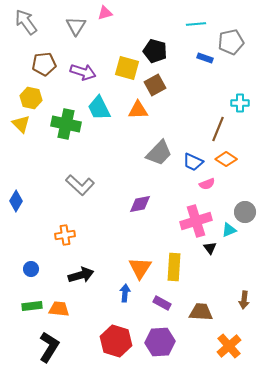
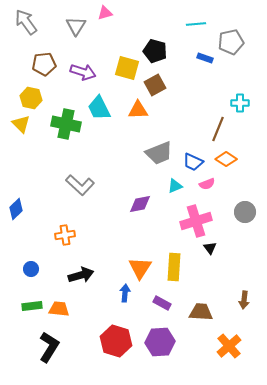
gray trapezoid at (159, 153): rotated 24 degrees clockwise
blue diamond at (16, 201): moved 8 px down; rotated 15 degrees clockwise
cyan triangle at (229, 230): moved 54 px left, 44 px up
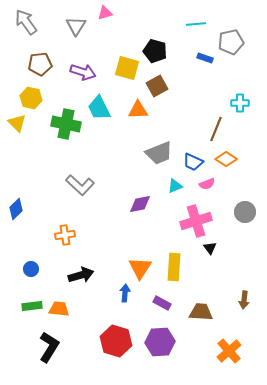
brown pentagon at (44, 64): moved 4 px left
brown square at (155, 85): moved 2 px right, 1 px down
yellow triangle at (21, 124): moved 4 px left, 1 px up
brown line at (218, 129): moved 2 px left
orange cross at (229, 346): moved 5 px down
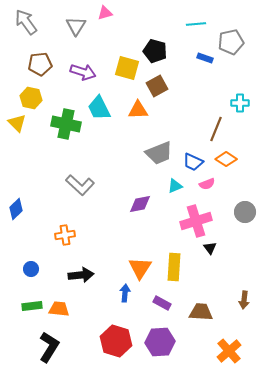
black arrow at (81, 275): rotated 10 degrees clockwise
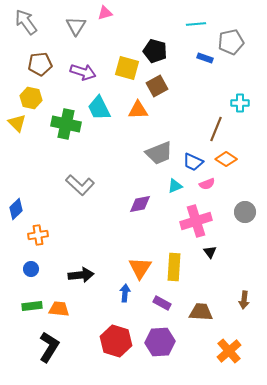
orange cross at (65, 235): moved 27 px left
black triangle at (210, 248): moved 4 px down
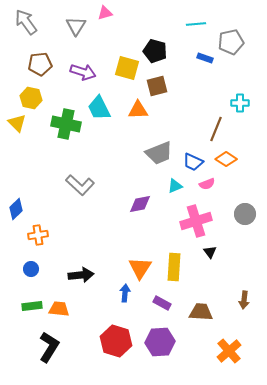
brown square at (157, 86): rotated 15 degrees clockwise
gray circle at (245, 212): moved 2 px down
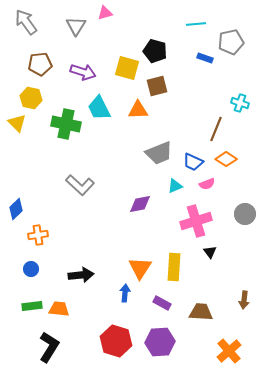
cyan cross at (240, 103): rotated 18 degrees clockwise
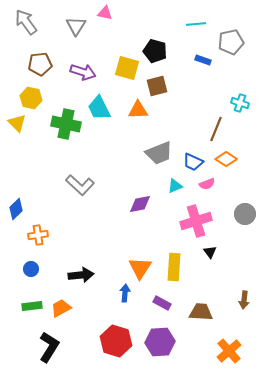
pink triangle at (105, 13): rotated 28 degrees clockwise
blue rectangle at (205, 58): moved 2 px left, 2 px down
orange trapezoid at (59, 309): moved 2 px right, 1 px up; rotated 35 degrees counterclockwise
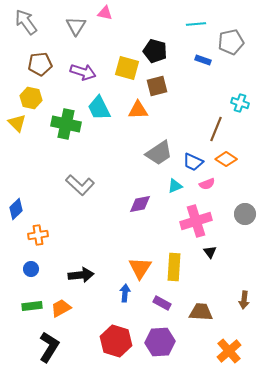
gray trapezoid at (159, 153): rotated 12 degrees counterclockwise
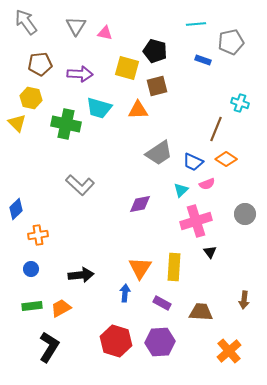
pink triangle at (105, 13): moved 20 px down
purple arrow at (83, 72): moved 3 px left, 2 px down; rotated 15 degrees counterclockwise
cyan trapezoid at (99, 108): rotated 48 degrees counterclockwise
cyan triangle at (175, 186): moved 6 px right, 4 px down; rotated 21 degrees counterclockwise
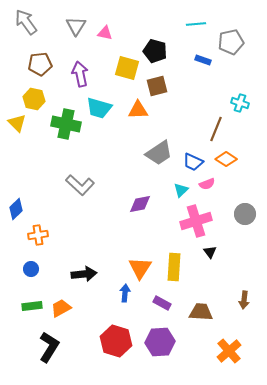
purple arrow at (80, 74): rotated 105 degrees counterclockwise
yellow hexagon at (31, 98): moved 3 px right, 1 px down
black arrow at (81, 275): moved 3 px right, 1 px up
